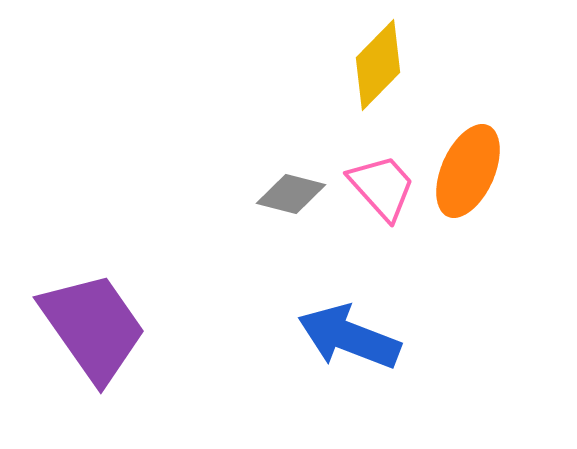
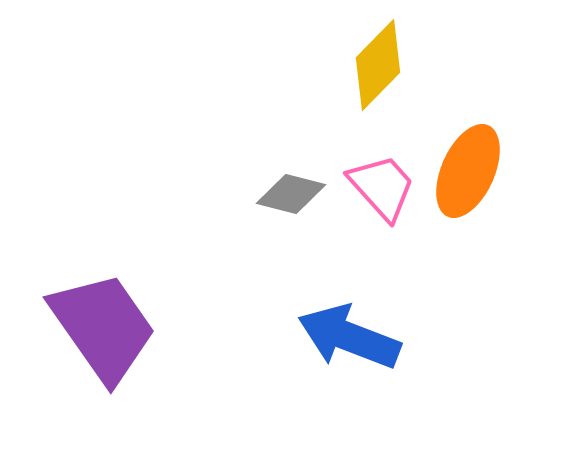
purple trapezoid: moved 10 px right
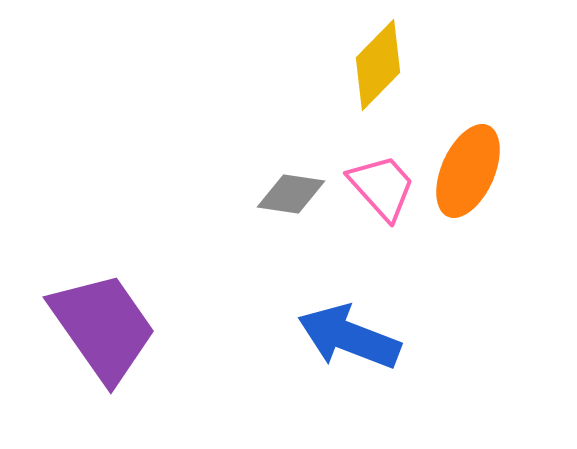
gray diamond: rotated 6 degrees counterclockwise
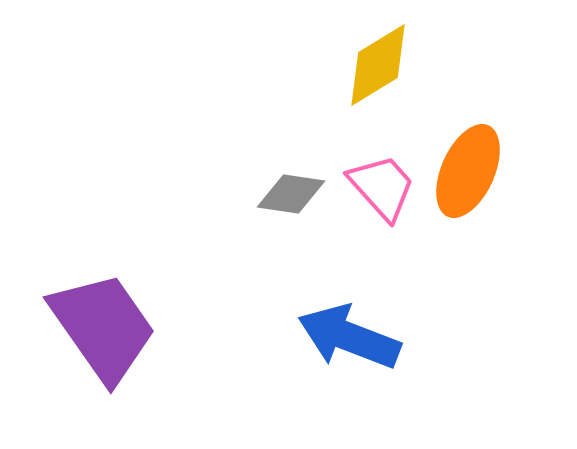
yellow diamond: rotated 14 degrees clockwise
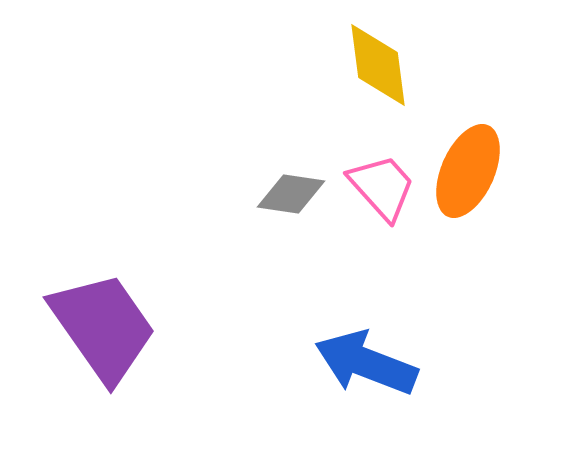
yellow diamond: rotated 66 degrees counterclockwise
blue arrow: moved 17 px right, 26 px down
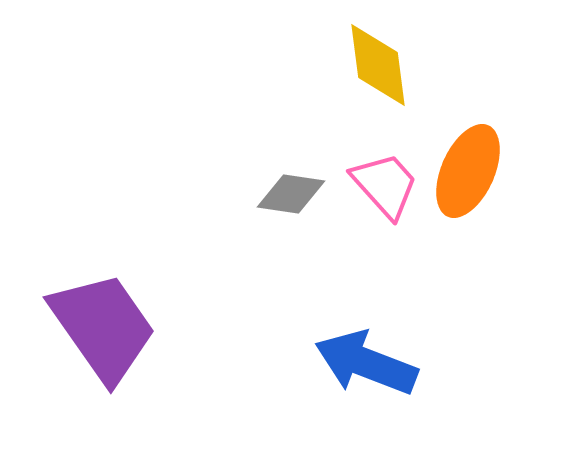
pink trapezoid: moved 3 px right, 2 px up
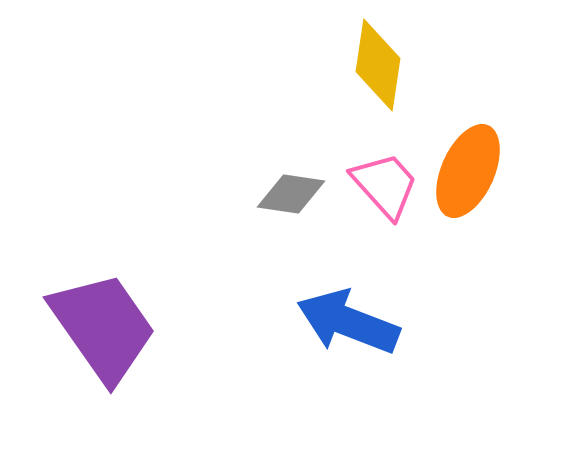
yellow diamond: rotated 16 degrees clockwise
blue arrow: moved 18 px left, 41 px up
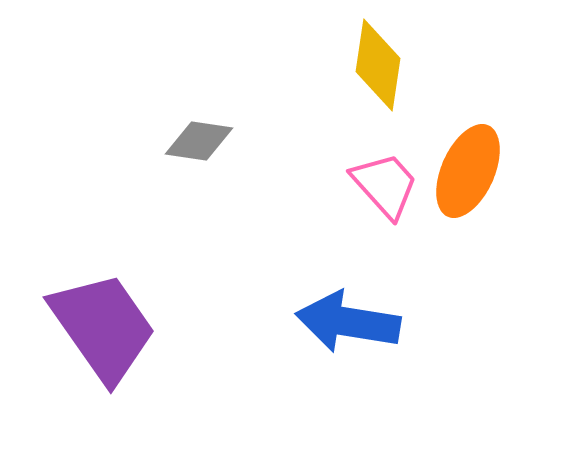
gray diamond: moved 92 px left, 53 px up
blue arrow: rotated 12 degrees counterclockwise
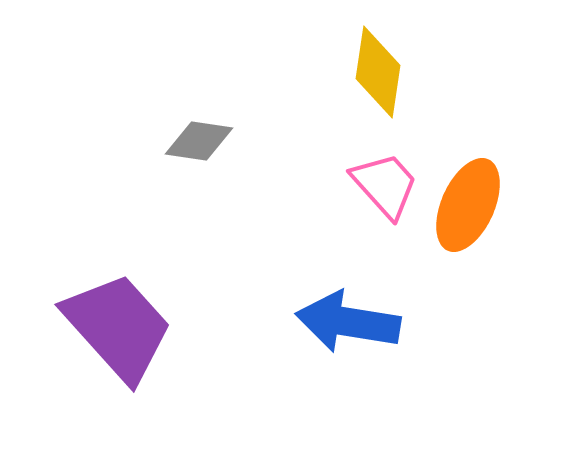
yellow diamond: moved 7 px down
orange ellipse: moved 34 px down
purple trapezoid: moved 15 px right; rotated 7 degrees counterclockwise
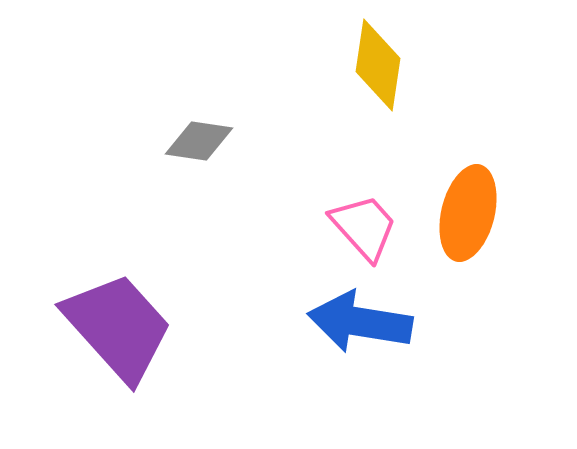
yellow diamond: moved 7 px up
pink trapezoid: moved 21 px left, 42 px down
orange ellipse: moved 8 px down; rotated 10 degrees counterclockwise
blue arrow: moved 12 px right
